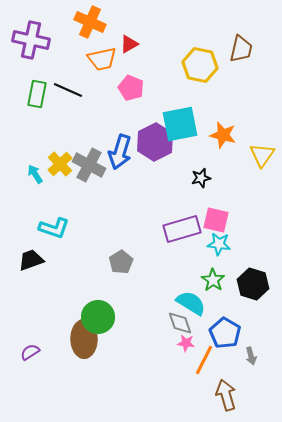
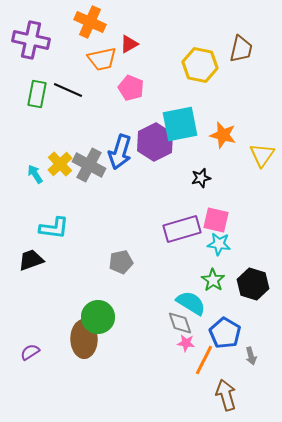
cyan L-shape: rotated 12 degrees counterclockwise
gray pentagon: rotated 20 degrees clockwise
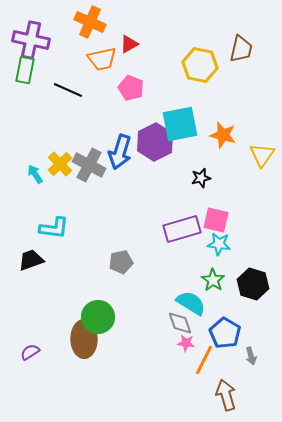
green rectangle: moved 12 px left, 24 px up
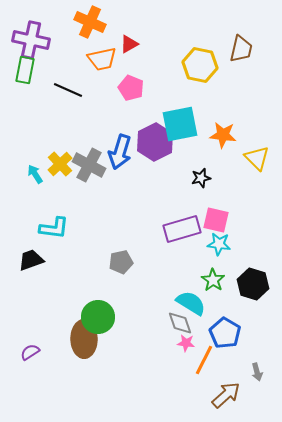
orange star: rotated 8 degrees counterclockwise
yellow triangle: moved 5 px left, 3 px down; rotated 20 degrees counterclockwise
gray arrow: moved 6 px right, 16 px down
brown arrow: rotated 64 degrees clockwise
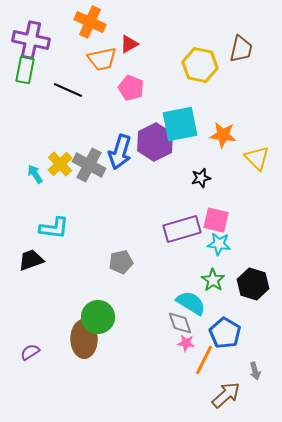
gray arrow: moved 2 px left, 1 px up
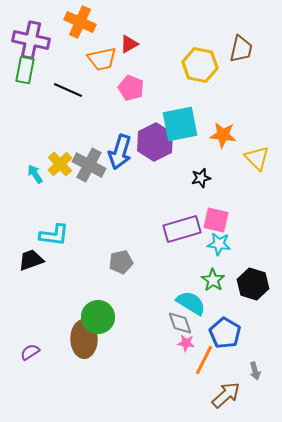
orange cross: moved 10 px left
cyan L-shape: moved 7 px down
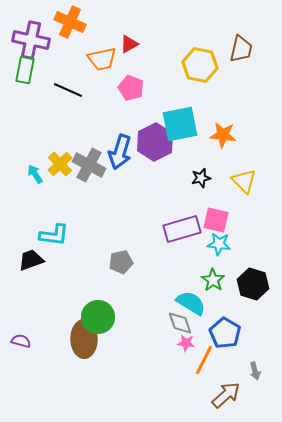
orange cross: moved 10 px left
yellow triangle: moved 13 px left, 23 px down
purple semicircle: moved 9 px left, 11 px up; rotated 48 degrees clockwise
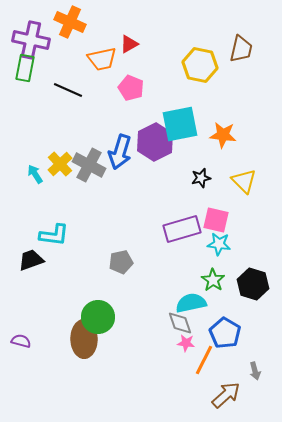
green rectangle: moved 2 px up
cyan semicircle: rotated 44 degrees counterclockwise
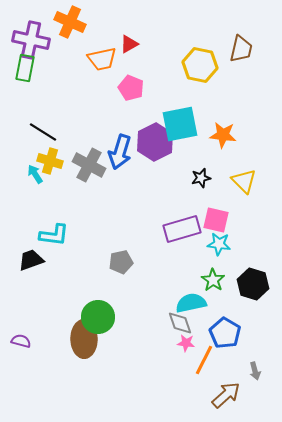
black line: moved 25 px left, 42 px down; rotated 8 degrees clockwise
yellow cross: moved 10 px left, 3 px up; rotated 30 degrees counterclockwise
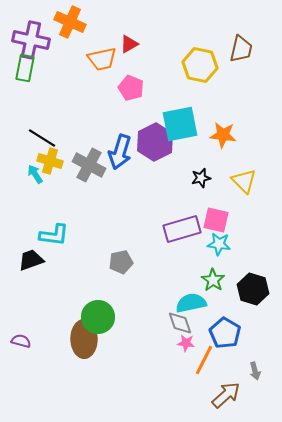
black line: moved 1 px left, 6 px down
black hexagon: moved 5 px down
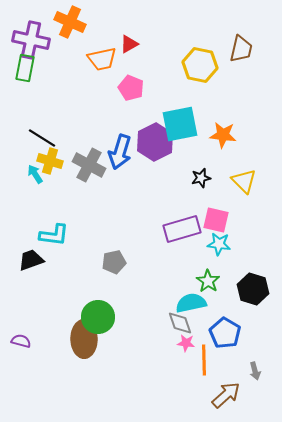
gray pentagon: moved 7 px left
green star: moved 5 px left, 1 px down
orange line: rotated 28 degrees counterclockwise
